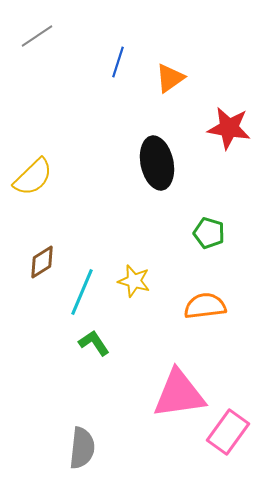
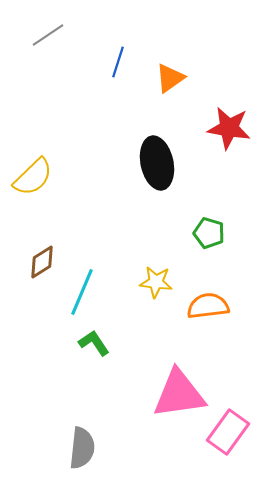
gray line: moved 11 px right, 1 px up
yellow star: moved 22 px right, 1 px down; rotated 8 degrees counterclockwise
orange semicircle: moved 3 px right
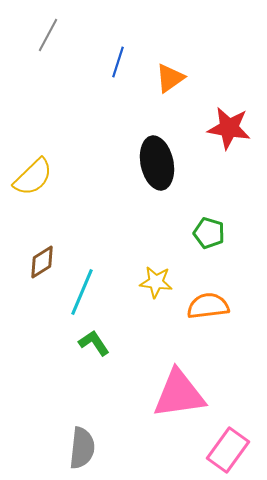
gray line: rotated 28 degrees counterclockwise
pink rectangle: moved 18 px down
